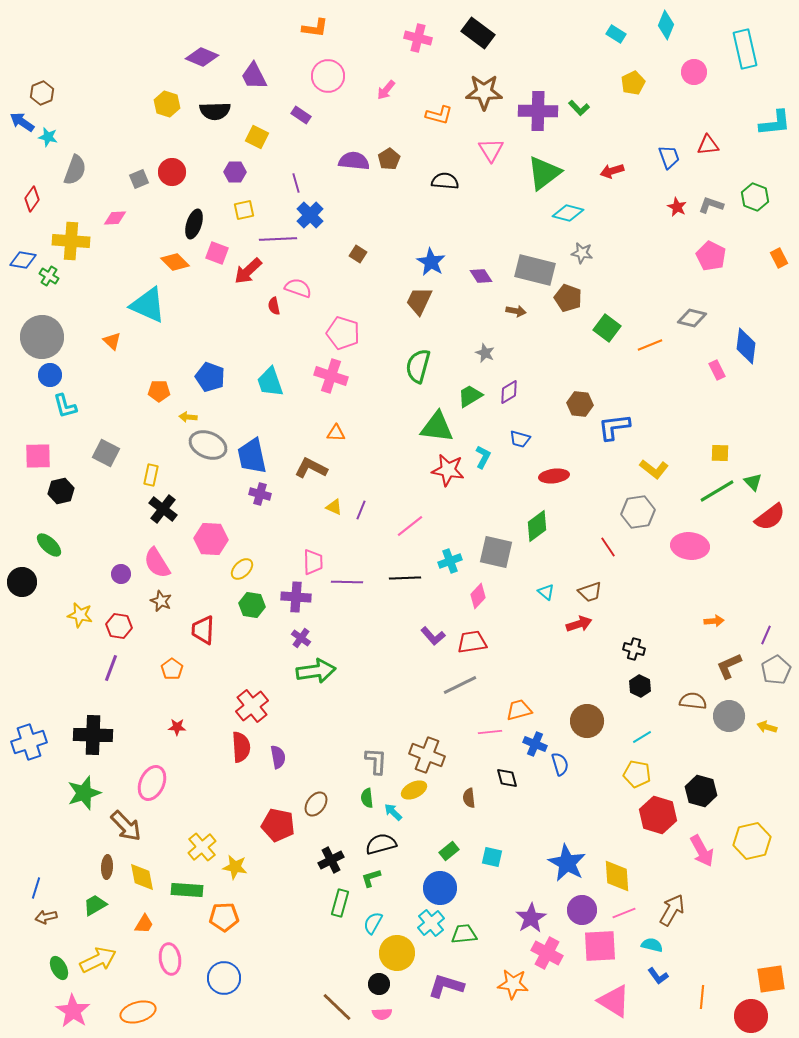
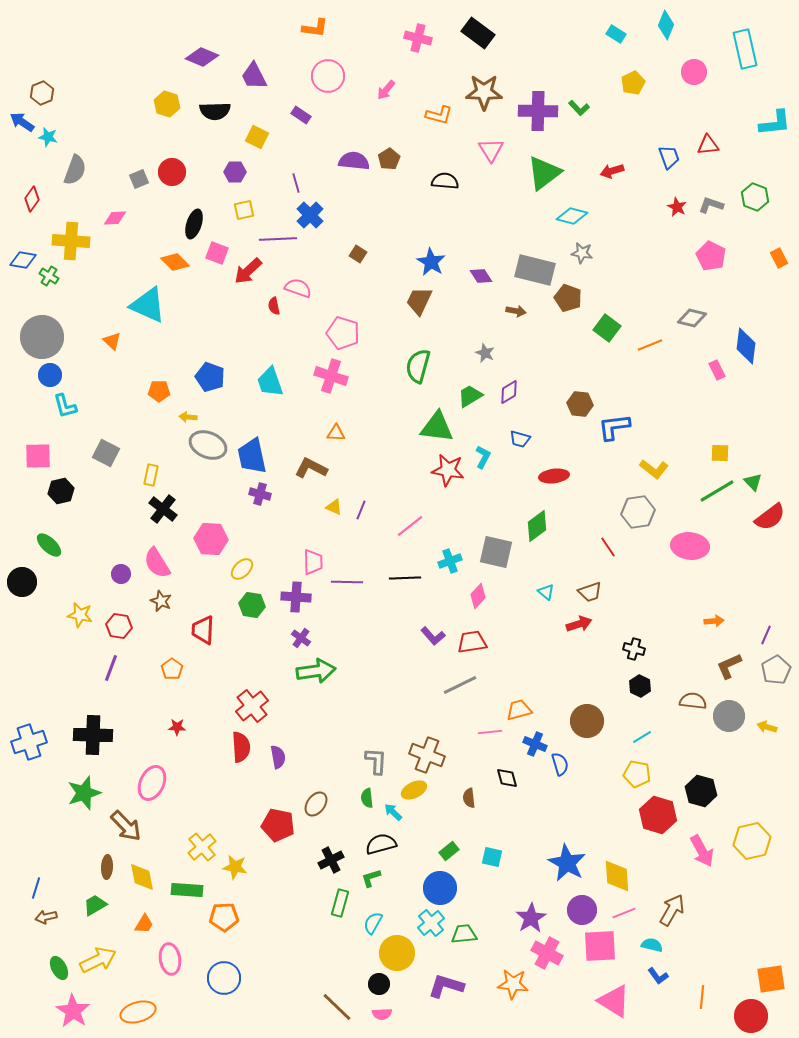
cyan diamond at (568, 213): moved 4 px right, 3 px down
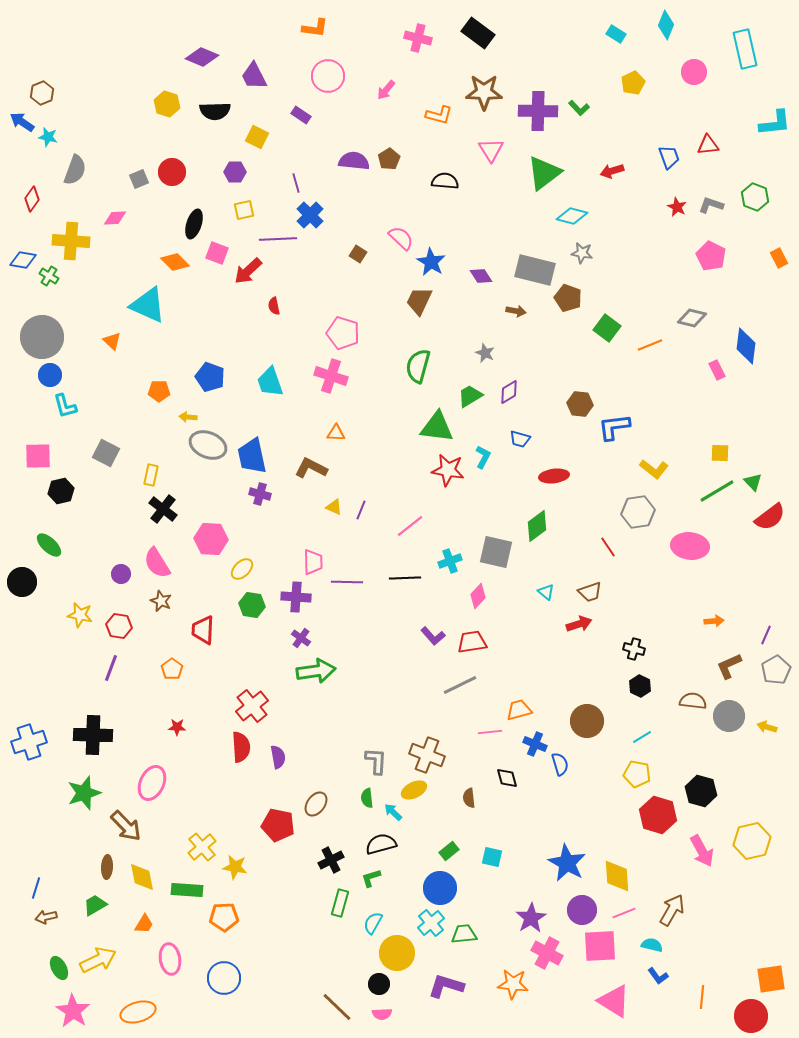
pink semicircle at (298, 288): moved 103 px right, 50 px up; rotated 24 degrees clockwise
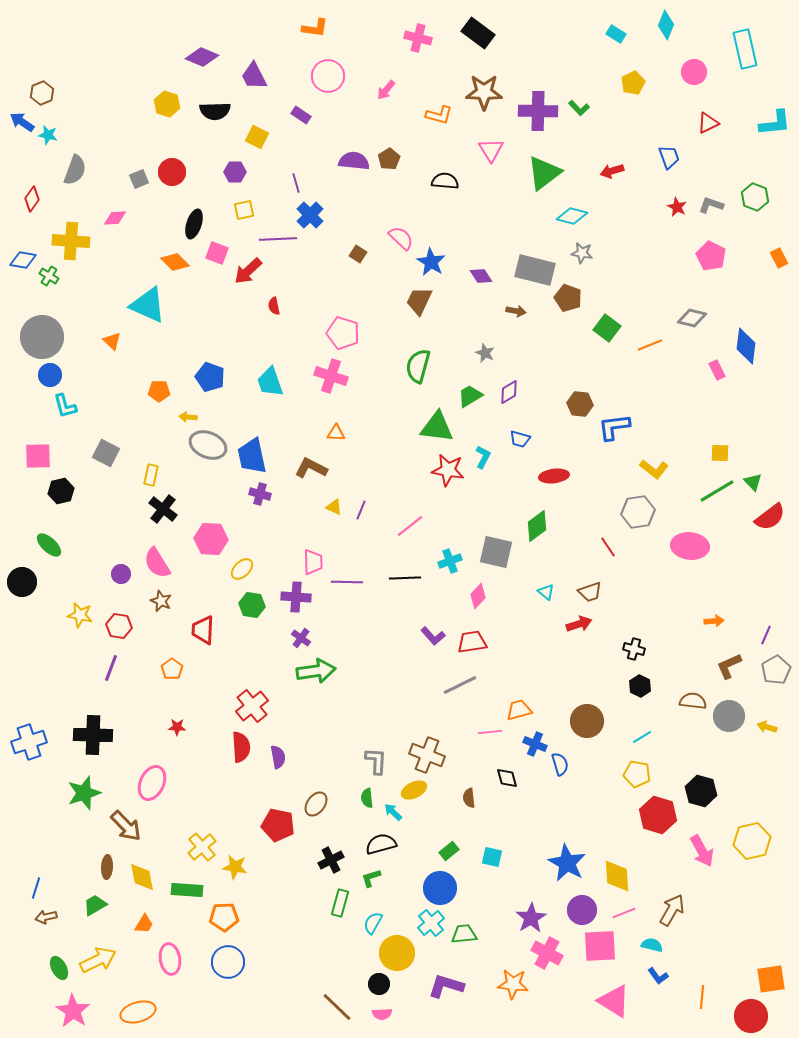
cyan star at (48, 137): moved 2 px up
red triangle at (708, 145): moved 22 px up; rotated 20 degrees counterclockwise
blue circle at (224, 978): moved 4 px right, 16 px up
